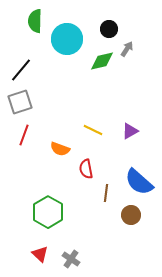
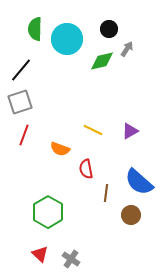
green semicircle: moved 8 px down
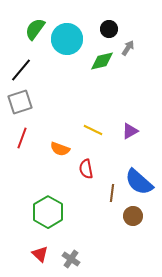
green semicircle: rotated 35 degrees clockwise
gray arrow: moved 1 px right, 1 px up
red line: moved 2 px left, 3 px down
brown line: moved 6 px right
brown circle: moved 2 px right, 1 px down
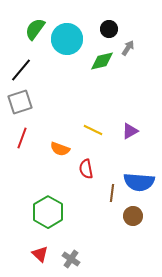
blue semicircle: rotated 36 degrees counterclockwise
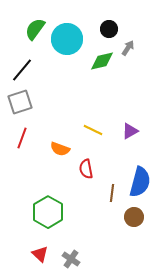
black line: moved 1 px right
blue semicircle: moved 1 px right; rotated 80 degrees counterclockwise
brown circle: moved 1 px right, 1 px down
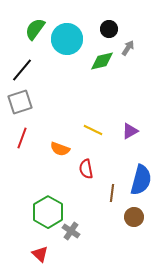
blue semicircle: moved 1 px right, 2 px up
gray cross: moved 28 px up
